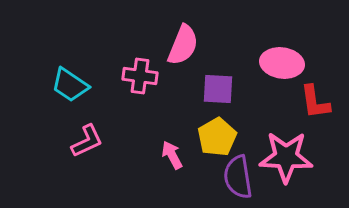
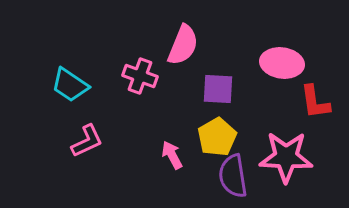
pink cross: rotated 12 degrees clockwise
purple semicircle: moved 5 px left, 1 px up
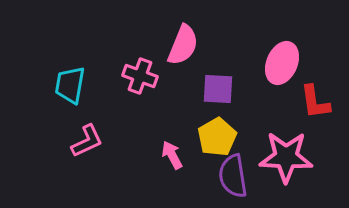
pink ellipse: rotated 75 degrees counterclockwise
cyan trapezoid: rotated 66 degrees clockwise
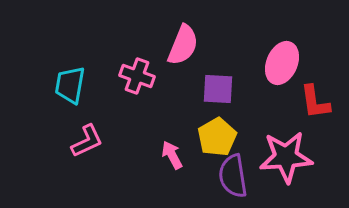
pink cross: moved 3 px left
pink star: rotated 6 degrees counterclockwise
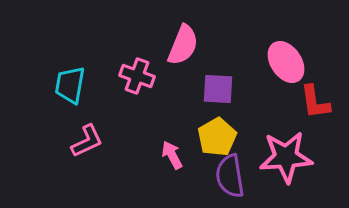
pink ellipse: moved 4 px right, 1 px up; rotated 57 degrees counterclockwise
purple semicircle: moved 3 px left
